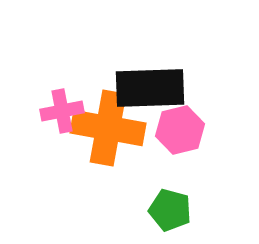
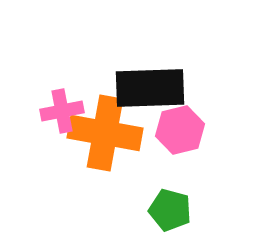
orange cross: moved 3 px left, 5 px down
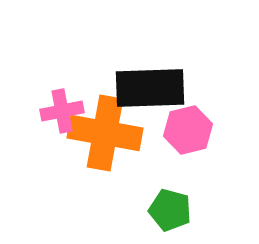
pink hexagon: moved 8 px right
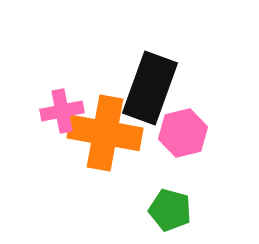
black rectangle: rotated 68 degrees counterclockwise
pink hexagon: moved 5 px left, 3 px down
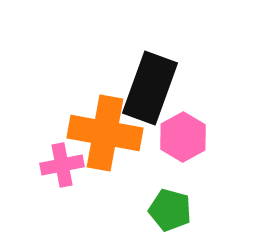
pink cross: moved 54 px down
pink hexagon: moved 4 px down; rotated 15 degrees counterclockwise
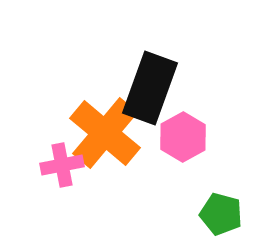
orange cross: rotated 30 degrees clockwise
green pentagon: moved 51 px right, 4 px down
